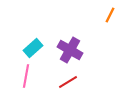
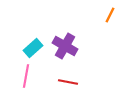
purple cross: moved 5 px left, 4 px up
red line: rotated 42 degrees clockwise
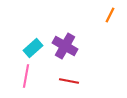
red line: moved 1 px right, 1 px up
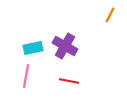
cyan rectangle: rotated 30 degrees clockwise
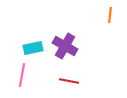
orange line: rotated 21 degrees counterclockwise
pink line: moved 4 px left, 1 px up
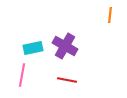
red line: moved 2 px left, 1 px up
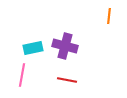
orange line: moved 1 px left, 1 px down
purple cross: rotated 15 degrees counterclockwise
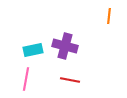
cyan rectangle: moved 2 px down
pink line: moved 4 px right, 4 px down
red line: moved 3 px right
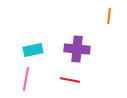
purple cross: moved 12 px right, 3 px down; rotated 10 degrees counterclockwise
